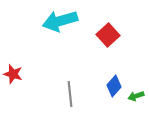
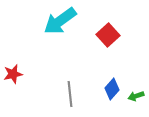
cyan arrow: rotated 20 degrees counterclockwise
red star: rotated 30 degrees counterclockwise
blue diamond: moved 2 px left, 3 px down
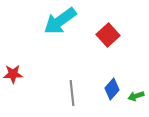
red star: rotated 12 degrees clockwise
gray line: moved 2 px right, 1 px up
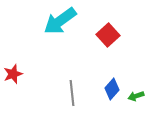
red star: rotated 18 degrees counterclockwise
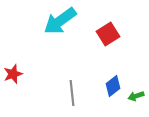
red square: moved 1 px up; rotated 10 degrees clockwise
blue diamond: moved 1 px right, 3 px up; rotated 10 degrees clockwise
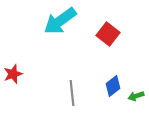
red square: rotated 20 degrees counterclockwise
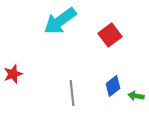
red square: moved 2 px right, 1 px down; rotated 15 degrees clockwise
green arrow: rotated 28 degrees clockwise
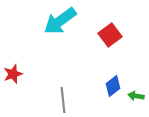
gray line: moved 9 px left, 7 px down
